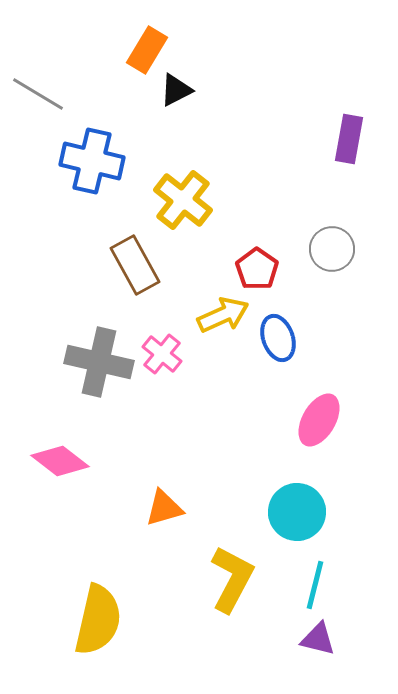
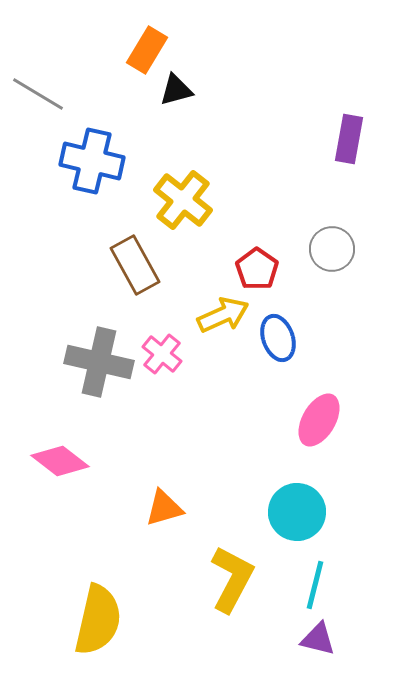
black triangle: rotated 12 degrees clockwise
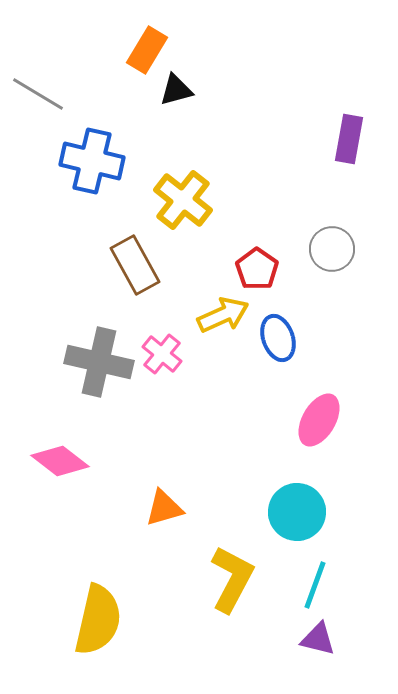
cyan line: rotated 6 degrees clockwise
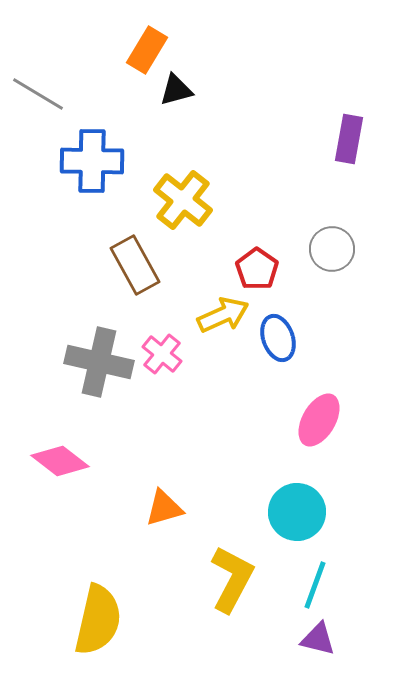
blue cross: rotated 12 degrees counterclockwise
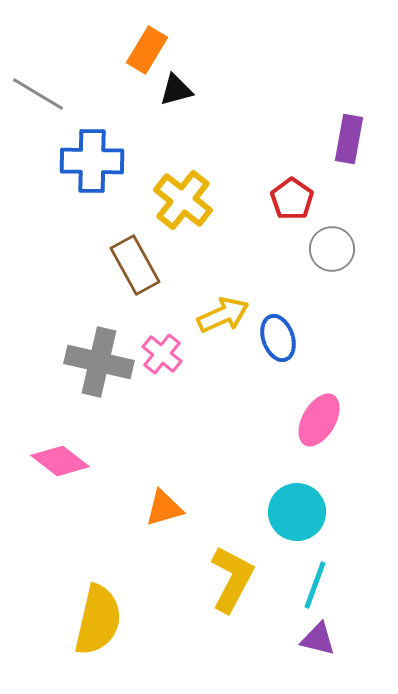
red pentagon: moved 35 px right, 70 px up
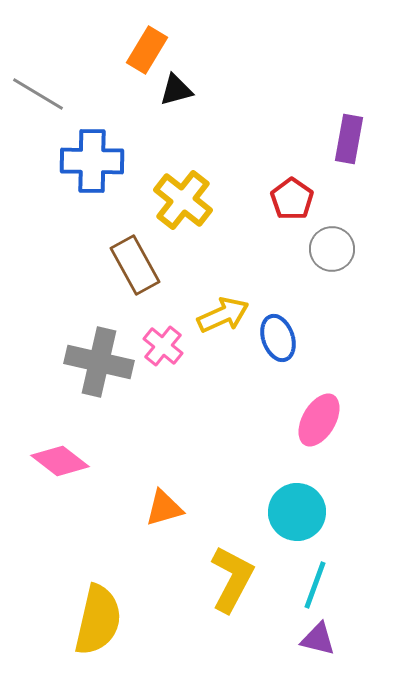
pink cross: moved 1 px right, 8 px up
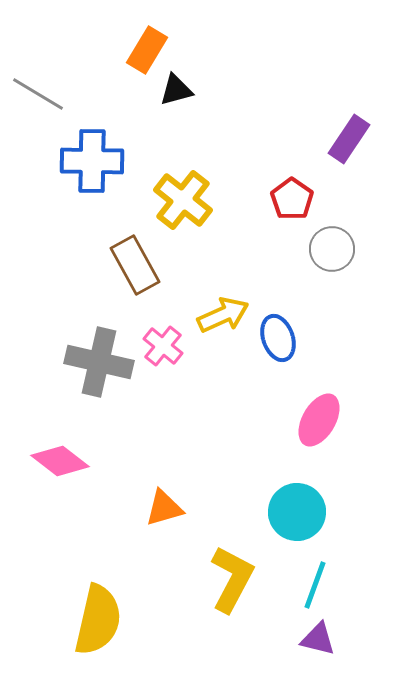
purple rectangle: rotated 24 degrees clockwise
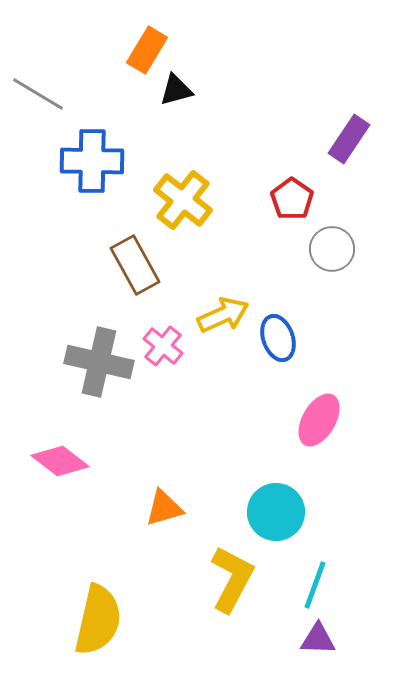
cyan circle: moved 21 px left
purple triangle: rotated 12 degrees counterclockwise
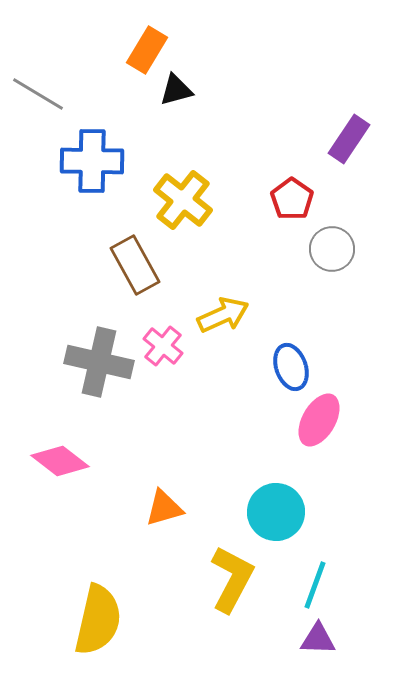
blue ellipse: moved 13 px right, 29 px down
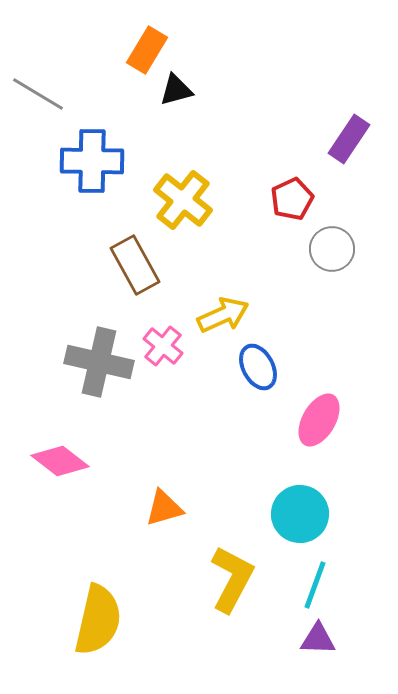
red pentagon: rotated 12 degrees clockwise
blue ellipse: moved 33 px left; rotated 9 degrees counterclockwise
cyan circle: moved 24 px right, 2 px down
